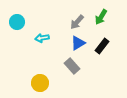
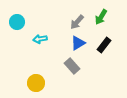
cyan arrow: moved 2 px left, 1 px down
black rectangle: moved 2 px right, 1 px up
yellow circle: moved 4 px left
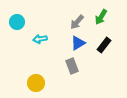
gray rectangle: rotated 21 degrees clockwise
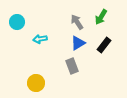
gray arrow: rotated 105 degrees clockwise
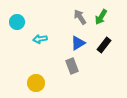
gray arrow: moved 3 px right, 5 px up
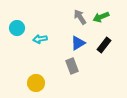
green arrow: rotated 35 degrees clockwise
cyan circle: moved 6 px down
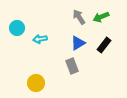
gray arrow: moved 1 px left
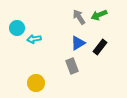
green arrow: moved 2 px left, 2 px up
cyan arrow: moved 6 px left
black rectangle: moved 4 px left, 2 px down
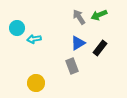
black rectangle: moved 1 px down
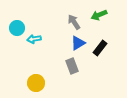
gray arrow: moved 5 px left, 5 px down
